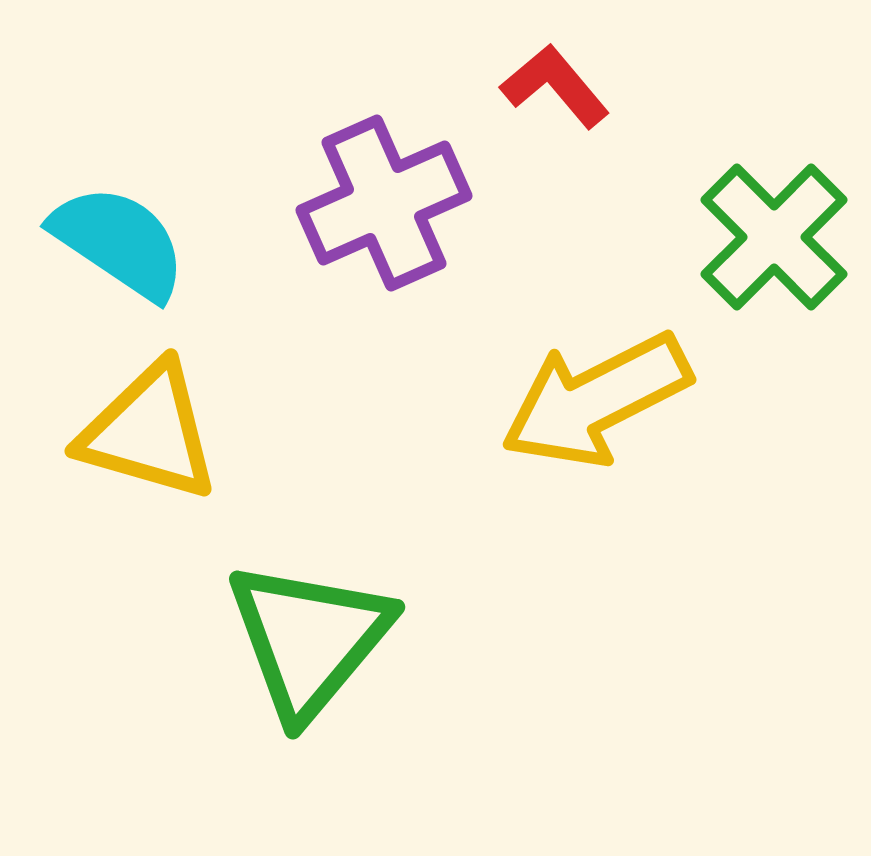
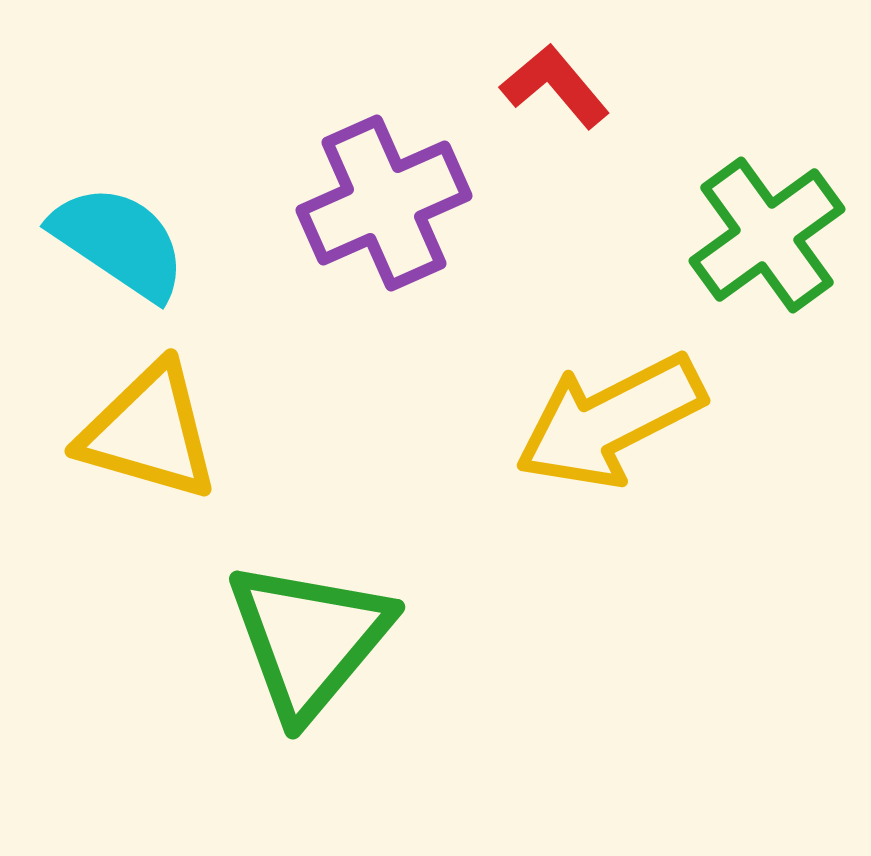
green cross: moved 7 px left, 2 px up; rotated 9 degrees clockwise
yellow arrow: moved 14 px right, 21 px down
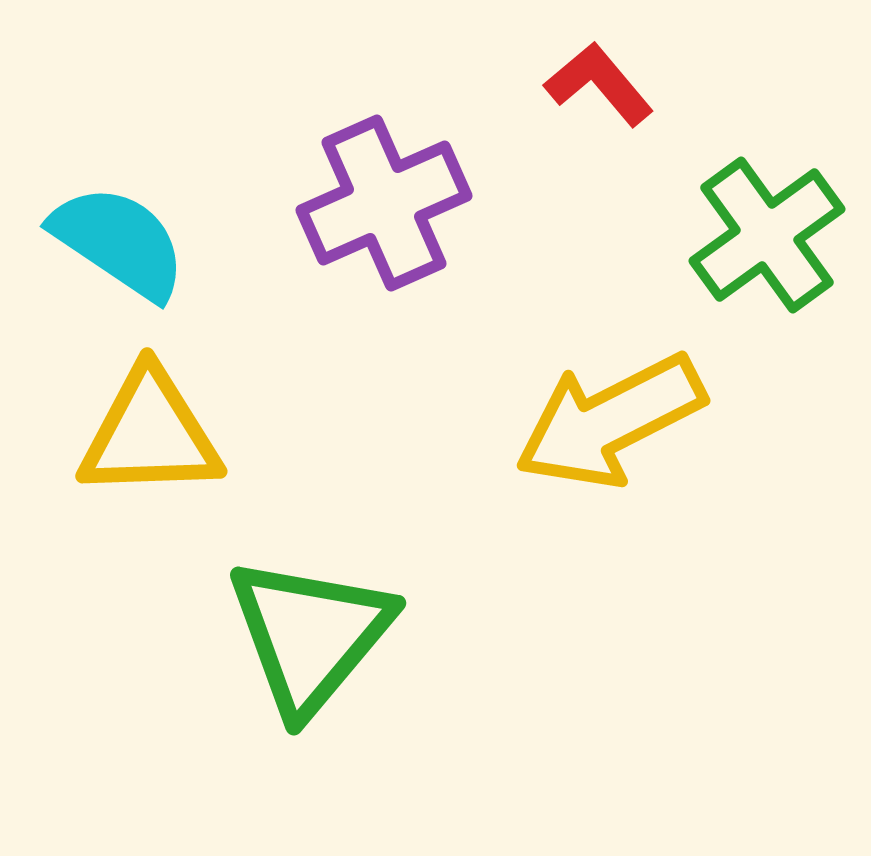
red L-shape: moved 44 px right, 2 px up
yellow triangle: moved 1 px right, 2 px down; rotated 18 degrees counterclockwise
green triangle: moved 1 px right, 4 px up
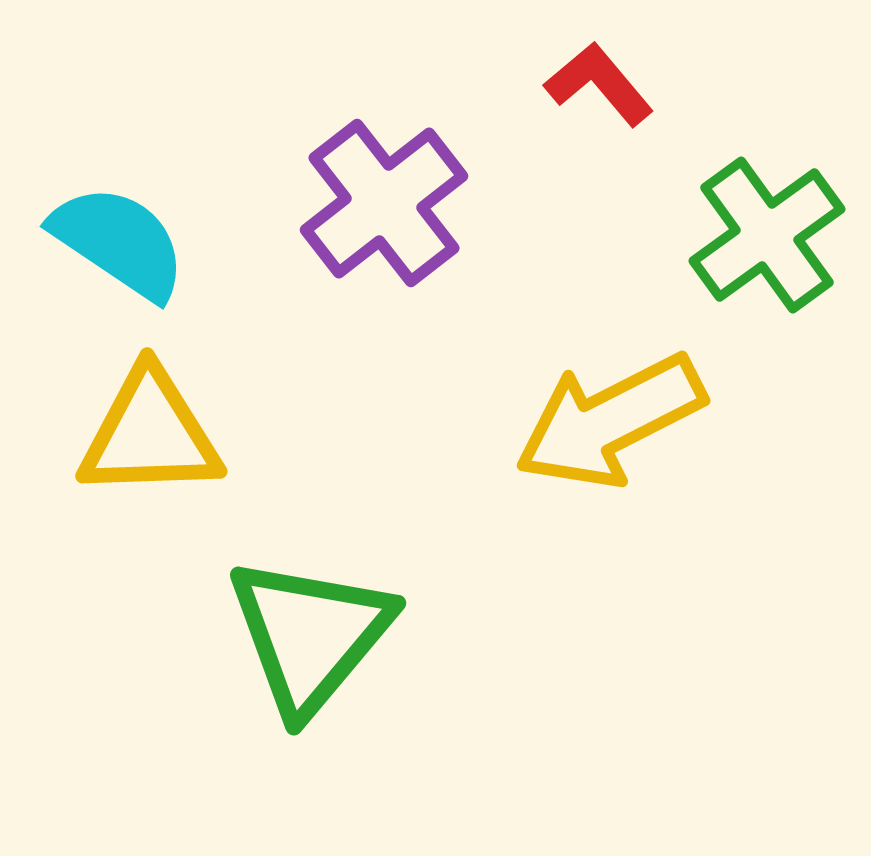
purple cross: rotated 14 degrees counterclockwise
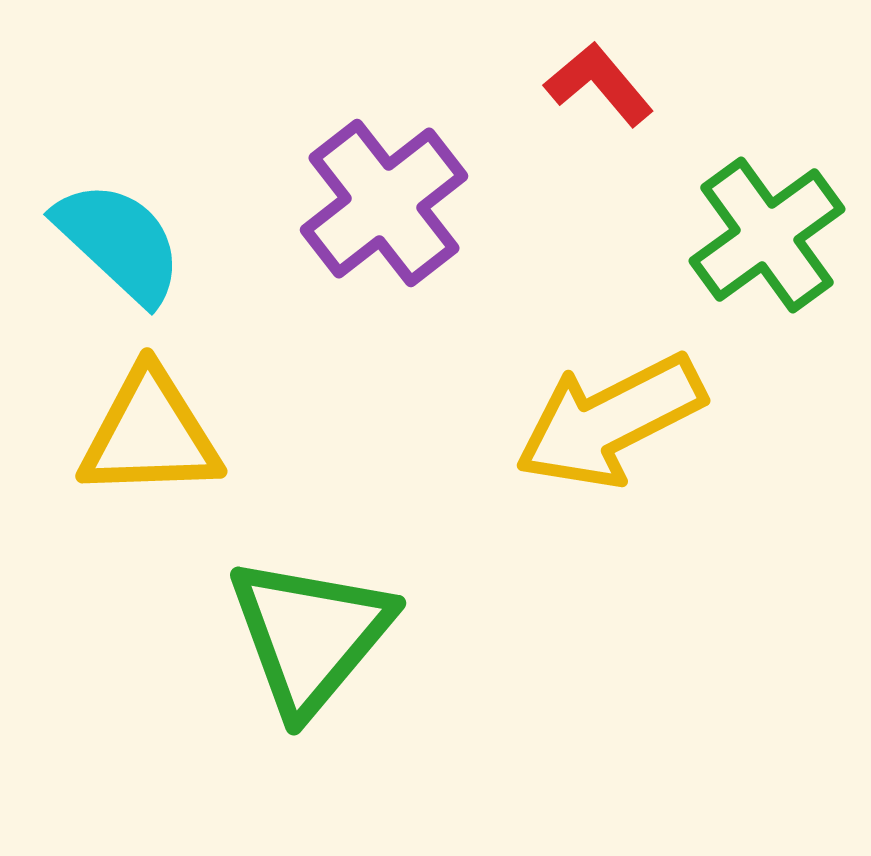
cyan semicircle: rotated 9 degrees clockwise
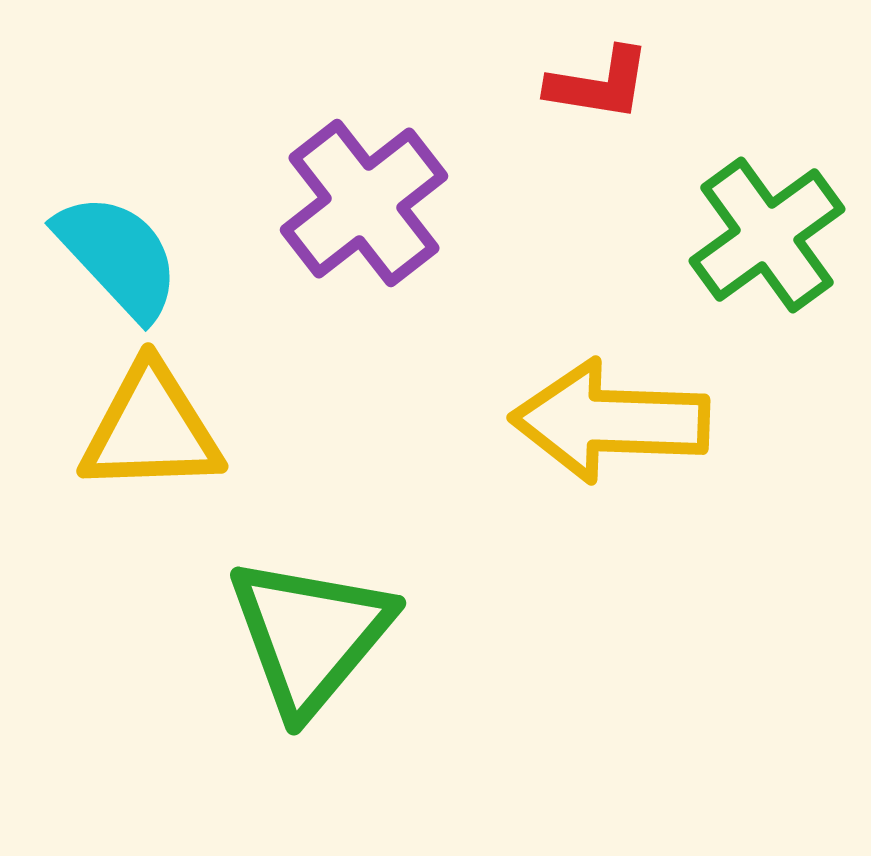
red L-shape: rotated 139 degrees clockwise
purple cross: moved 20 px left
cyan semicircle: moved 1 px left, 14 px down; rotated 4 degrees clockwise
yellow arrow: rotated 29 degrees clockwise
yellow triangle: moved 1 px right, 5 px up
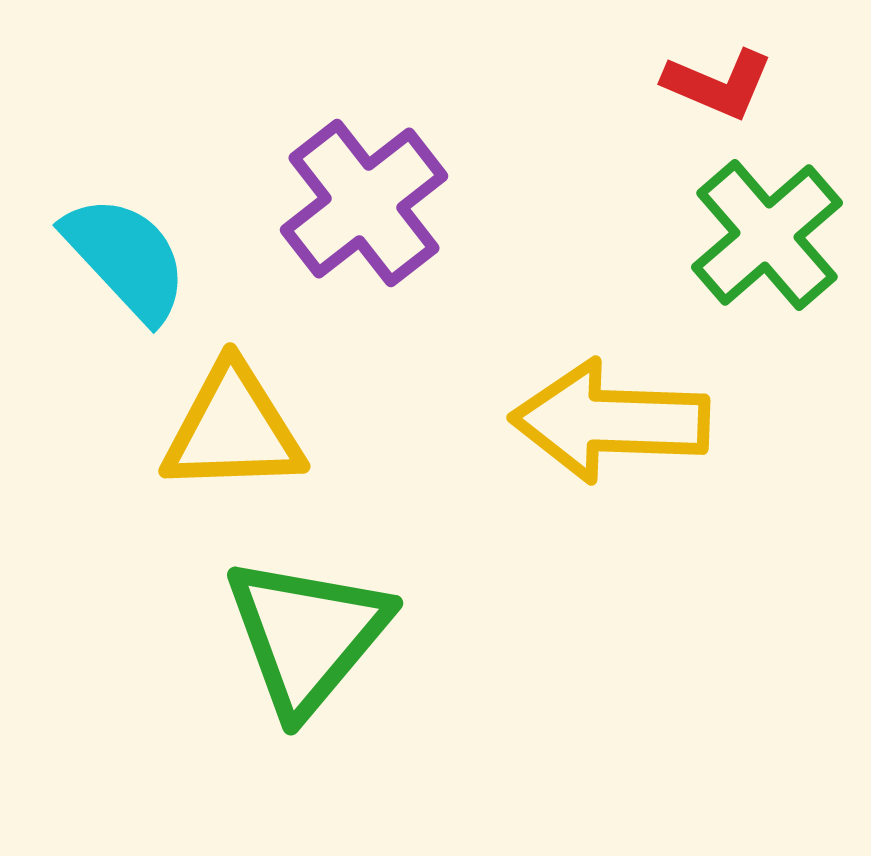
red L-shape: moved 119 px right; rotated 14 degrees clockwise
green cross: rotated 5 degrees counterclockwise
cyan semicircle: moved 8 px right, 2 px down
yellow triangle: moved 82 px right
green triangle: moved 3 px left
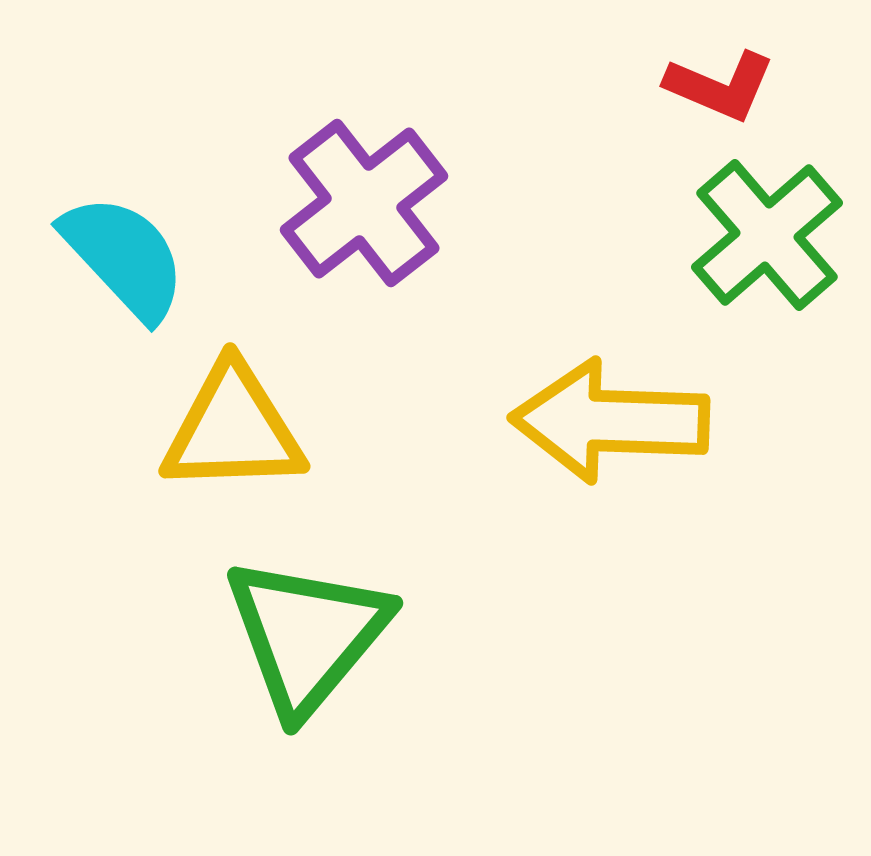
red L-shape: moved 2 px right, 2 px down
cyan semicircle: moved 2 px left, 1 px up
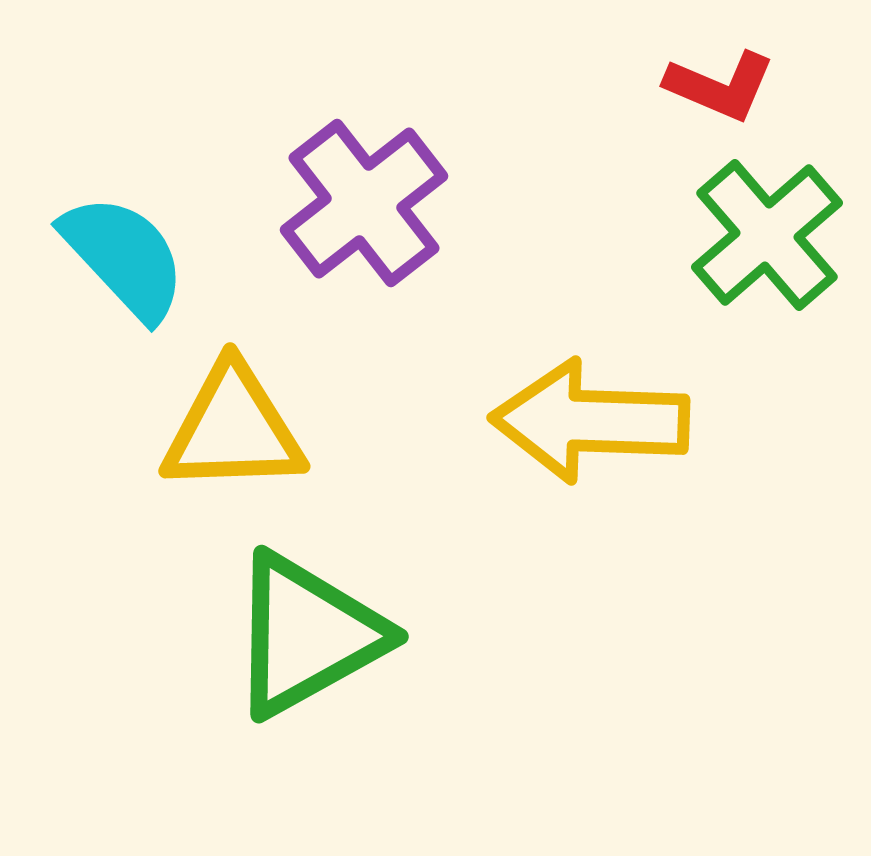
yellow arrow: moved 20 px left
green triangle: rotated 21 degrees clockwise
